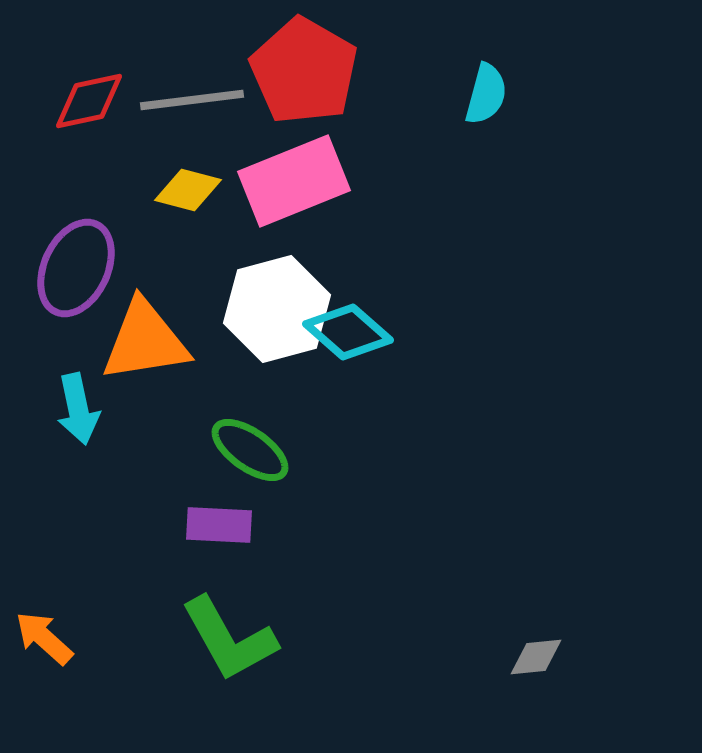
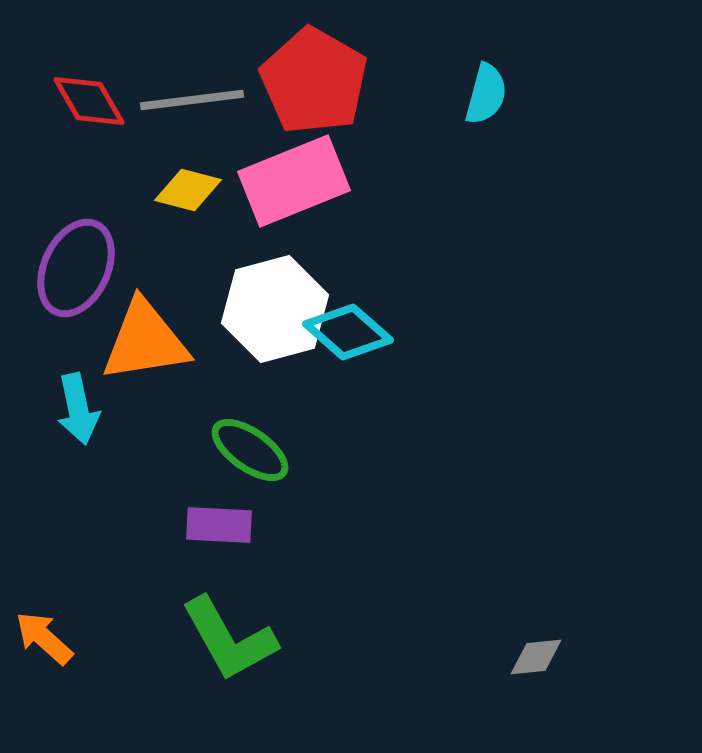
red pentagon: moved 10 px right, 10 px down
red diamond: rotated 72 degrees clockwise
white hexagon: moved 2 px left
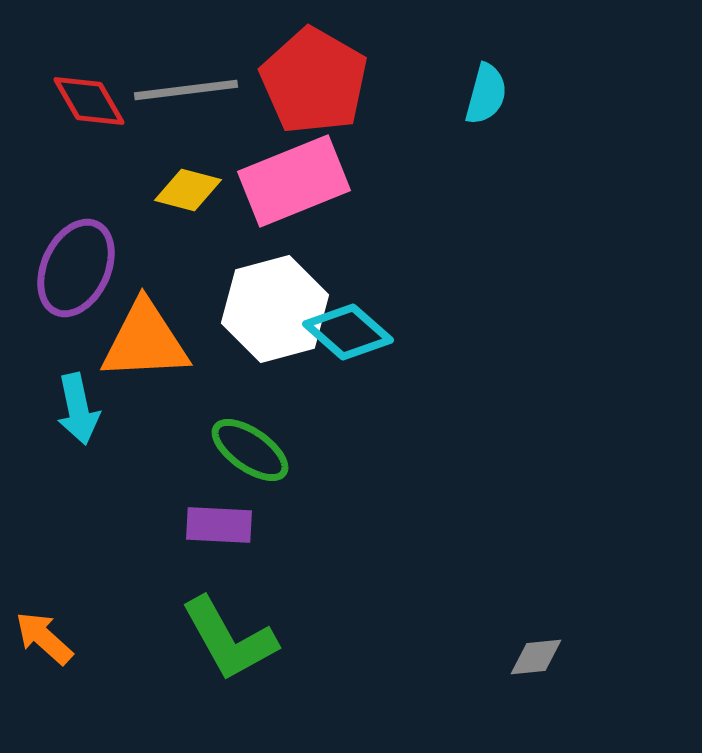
gray line: moved 6 px left, 10 px up
orange triangle: rotated 6 degrees clockwise
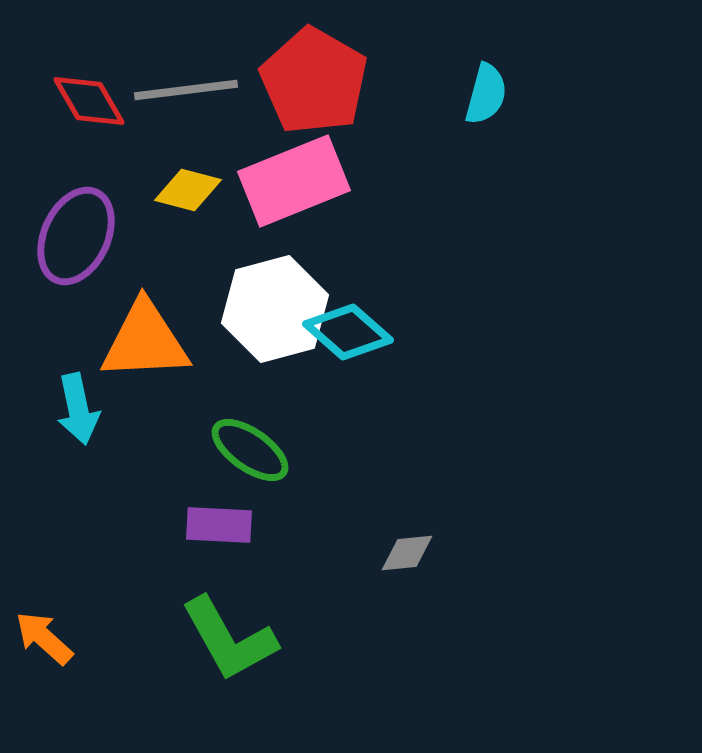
purple ellipse: moved 32 px up
gray diamond: moved 129 px left, 104 px up
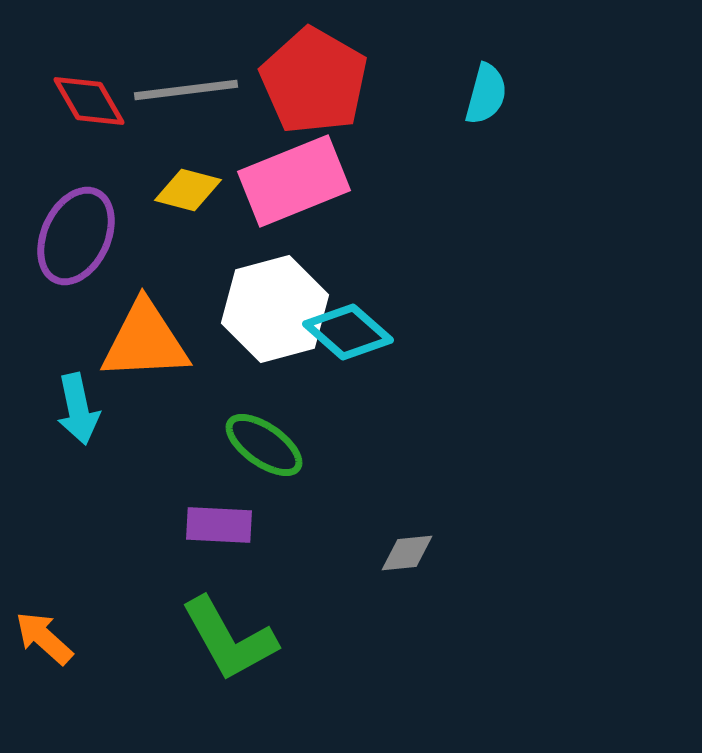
green ellipse: moved 14 px right, 5 px up
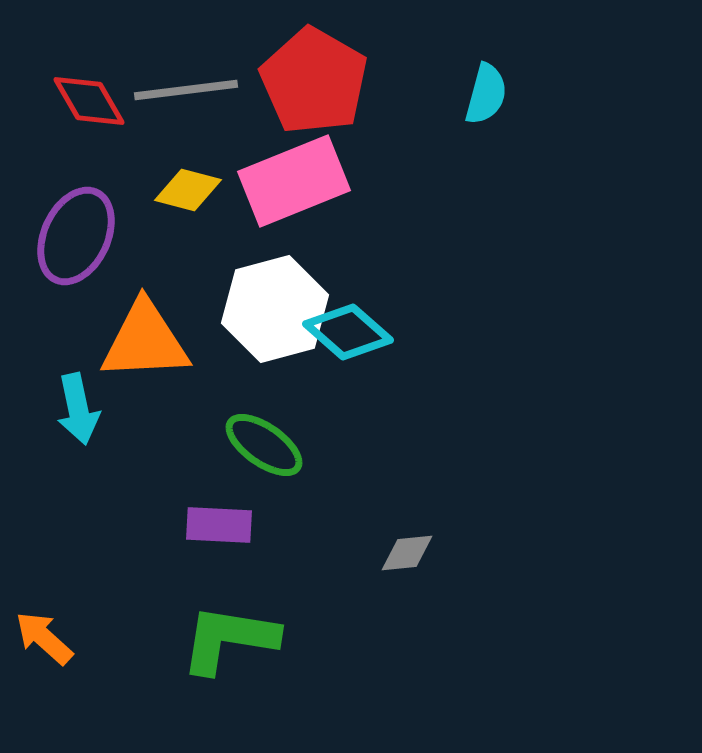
green L-shape: rotated 128 degrees clockwise
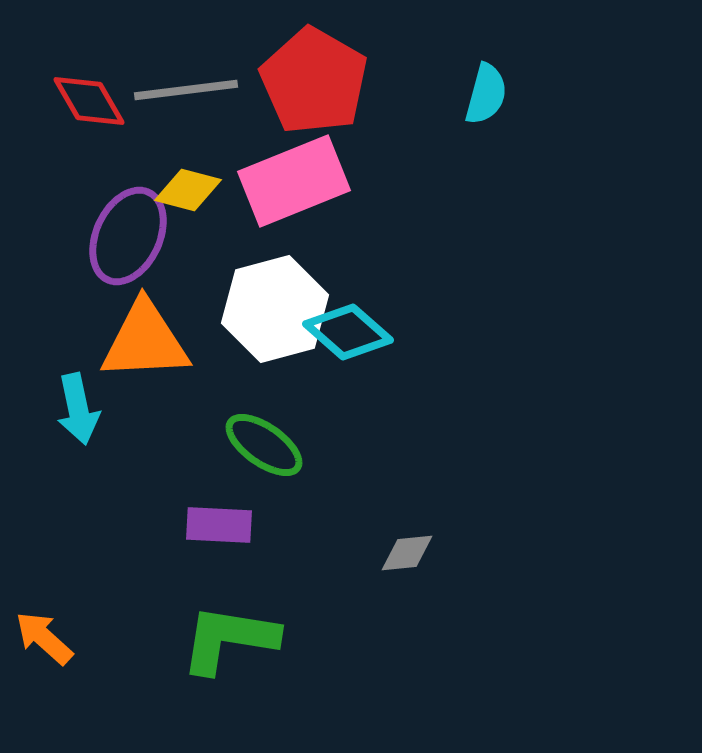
purple ellipse: moved 52 px right
